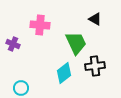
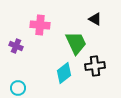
purple cross: moved 3 px right, 2 px down
cyan circle: moved 3 px left
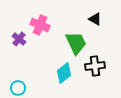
pink cross: rotated 18 degrees clockwise
purple cross: moved 3 px right, 7 px up; rotated 16 degrees clockwise
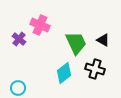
black triangle: moved 8 px right, 21 px down
black cross: moved 3 px down; rotated 24 degrees clockwise
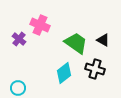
green trapezoid: rotated 30 degrees counterclockwise
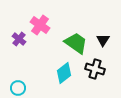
pink cross: rotated 12 degrees clockwise
black triangle: rotated 32 degrees clockwise
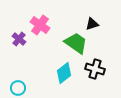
black triangle: moved 11 px left, 16 px up; rotated 40 degrees clockwise
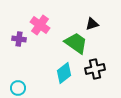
purple cross: rotated 32 degrees counterclockwise
black cross: rotated 30 degrees counterclockwise
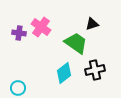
pink cross: moved 1 px right, 2 px down
purple cross: moved 6 px up
black cross: moved 1 px down
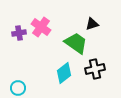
purple cross: rotated 16 degrees counterclockwise
black cross: moved 1 px up
